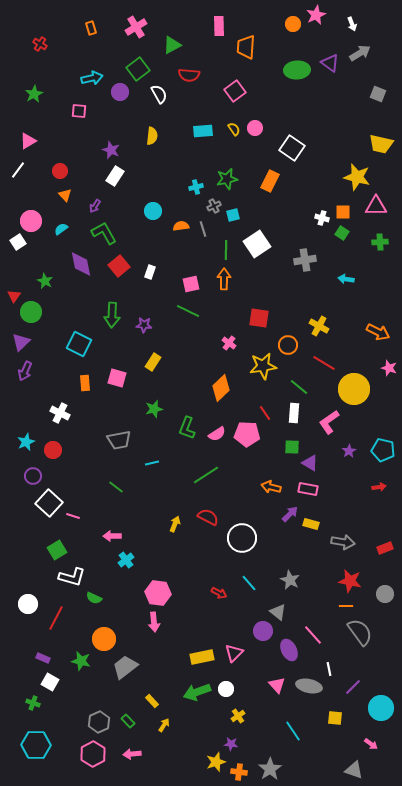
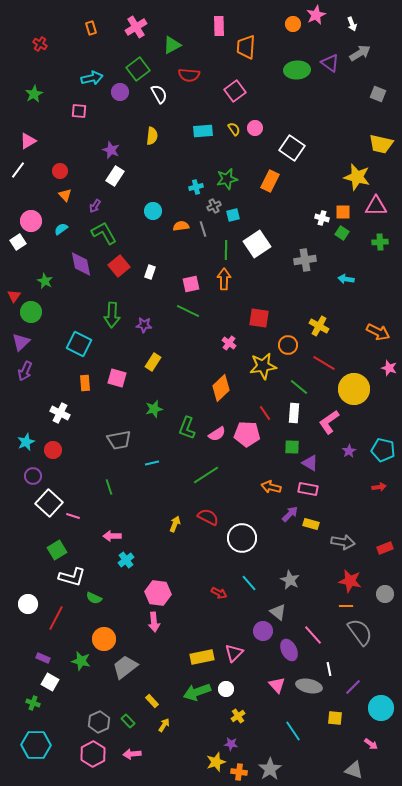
green line at (116, 487): moved 7 px left; rotated 35 degrees clockwise
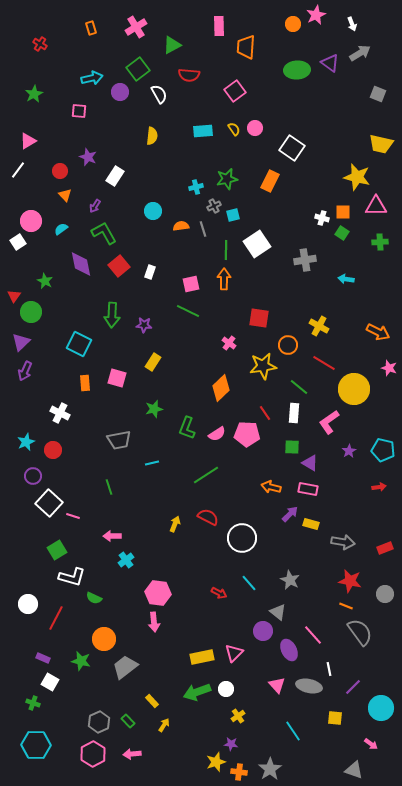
purple star at (111, 150): moved 23 px left, 7 px down
orange line at (346, 606): rotated 24 degrees clockwise
